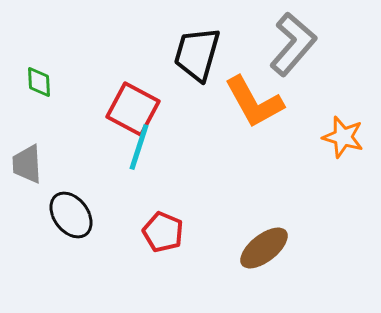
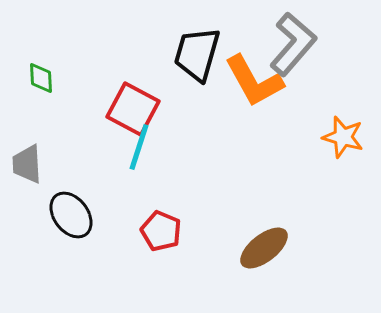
green diamond: moved 2 px right, 4 px up
orange L-shape: moved 21 px up
red pentagon: moved 2 px left, 1 px up
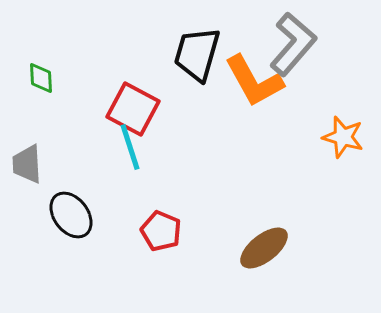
cyan line: moved 9 px left; rotated 36 degrees counterclockwise
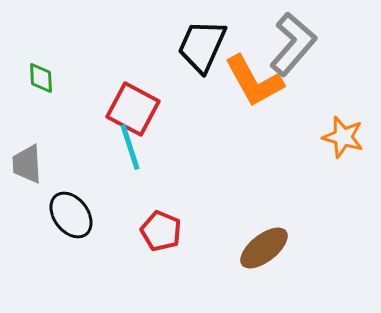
black trapezoid: moved 5 px right, 8 px up; rotated 8 degrees clockwise
